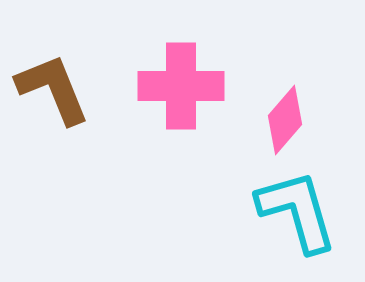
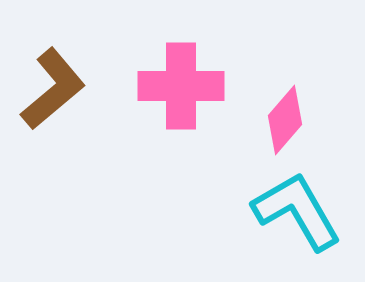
brown L-shape: rotated 72 degrees clockwise
cyan L-shape: rotated 14 degrees counterclockwise
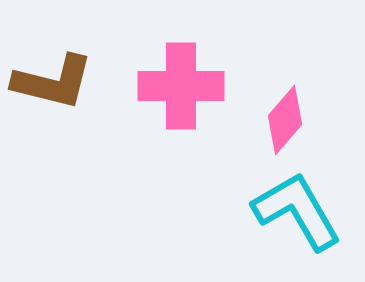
brown L-shape: moved 7 px up; rotated 54 degrees clockwise
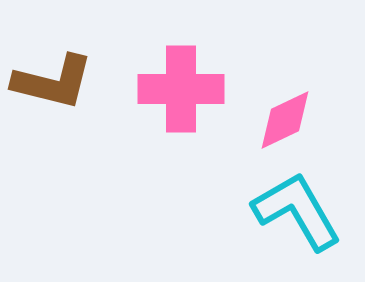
pink cross: moved 3 px down
pink diamond: rotated 24 degrees clockwise
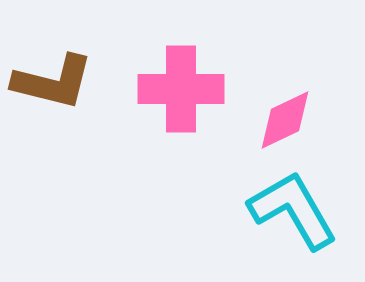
cyan L-shape: moved 4 px left, 1 px up
